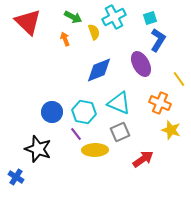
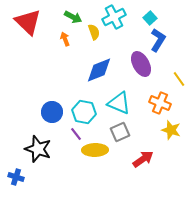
cyan square: rotated 24 degrees counterclockwise
blue cross: rotated 14 degrees counterclockwise
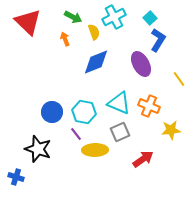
blue diamond: moved 3 px left, 8 px up
orange cross: moved 11 px left, 3 px down
yellow star: rotated 24 degrees counterclockwise
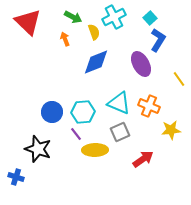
cyan hexagon: moved 1 px left; rotated 15 degrees counterclockwise
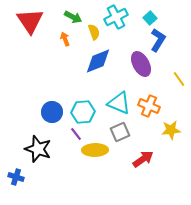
cyan cross: moved 2 px right
red triangle: moved 2 px right, 1 px up; rotated 12 degrees clockwise
blue diamond: moved 2 px right, 1 px up
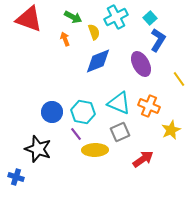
red triangle: moved 1 px left, 2 px up; rotated 36 degrees counterclockwise
cyan hexagon: rotated 15 degrees clockwise
yellow star: rotated 18 degrees counterclockwise
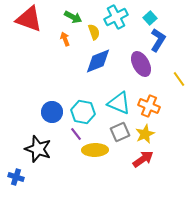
yellow star: moved 26 px left, 4 px down
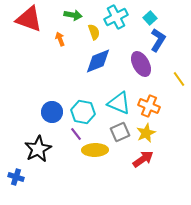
green arrow: moved 2 px up; rotated 18 degrees counterclockwise
orange arrow: moved 5 px left
yellow star: moved 1 px right, 1 px up
black star: rotated 24 degrees clockwise
